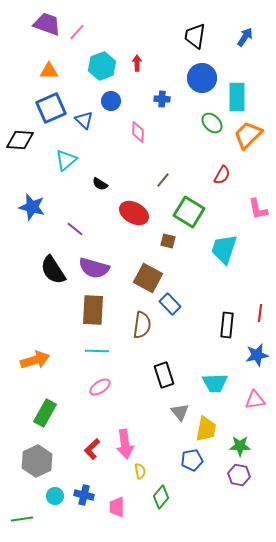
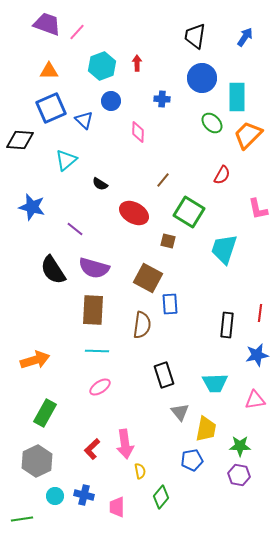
blue rectangle at (170, 304): rotated 40 degrees clockwise
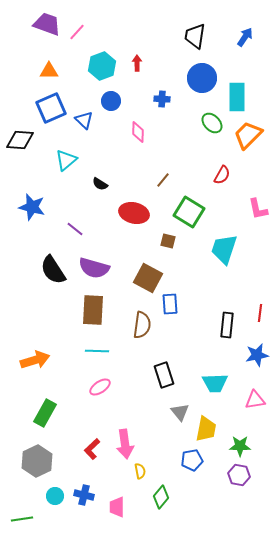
red ellipse at (134, 213): rotated 16 degrees counterclockwise
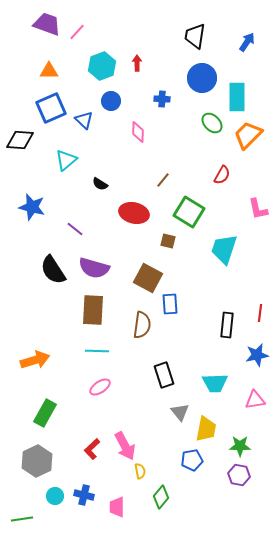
blue arrow at (245, 37): moved 2 px right, 5 px down
pink arrow at (125, 444): moved 2 px down; rotated 20 degrees counterclockwise
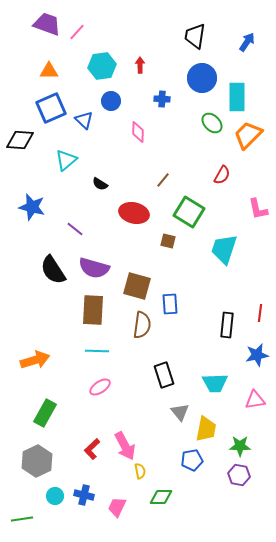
red arrow at (137, 63): moved 3 px right, 2 px down
cyan hexagon at (102, 66): rotated 12 degrees clockwise
brown square at (148, 278): moved 11 px left, 8 px down; rotated 12 degrees counterclockwise
green diamond at (161, 497): rotated 50 degrees clockwise
pink trapezoid at (117, 507): rotated 25 degrees clockwise
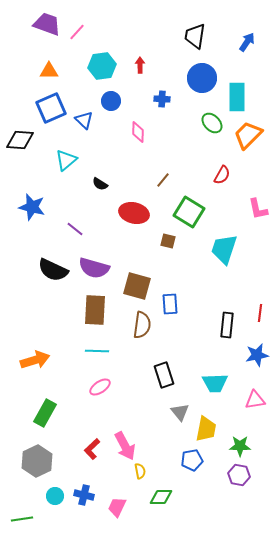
black semicircle at (53, 270): rotated 32 degrees counterclockwise
brown rectangle at (93, 310): moved 2 px right
